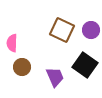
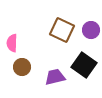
black square: moved 1 px left
purple trapezoid: rotated 80 degrees counterclockwise
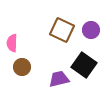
purple trapezoid: moved 4 px right, 2 px down
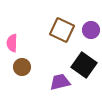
purple trapezoid: moved 1 px right, 3 px down
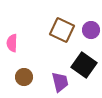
brown circle: moved 2 px right, 10 px down
purple trapezoid: rotated 90 degrees clockwise
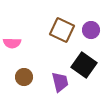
pink semicircle: rotated 90 degrees counterclockwise
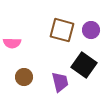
brown square: rotated 10 degrees counterclockwise
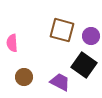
purple circle: moved 6 px down
pink semicircle: rotated 84 degrees clockwise
purple trapezoid: rotated 50 degrees counterclockwise
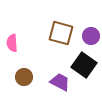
brown square: moved 1 px left, 3 px down
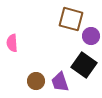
brown square: moved 10 px right, 14 px up
brown circle: moved 12 px right, 4 px down
purple trapezoid: rotated 135 degrees counterclockwise
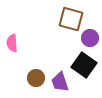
purple circle: moved 1 px left, 2 px down
brown circle: moved 3 px up
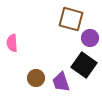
purple trapezoid: moved 1 px right
